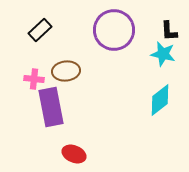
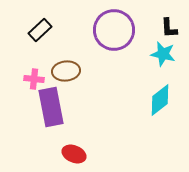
black L-shape: moved 3 px up
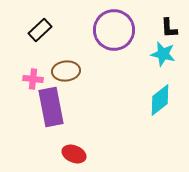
pink cross: moved 1 px left
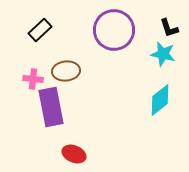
black L-shape: rotated 15 degrees counterclockwise
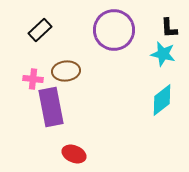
black L-shape: rotated 15 degrees clockwise
cyan diamond: moved 2 px right
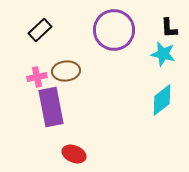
pink cross: moved 4 px right, 2 px up; rotated 18 degrees counterclockwise
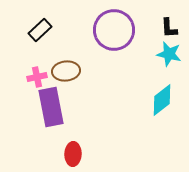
cyan star: moved 6 px right
red ellipse: moved 1 px left; rotated 70 degrees clockwise
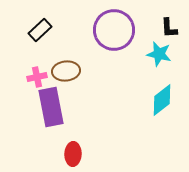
cyan star: moved 10 px left
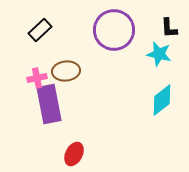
pink cross: moved 1 px down
purple rectangle: moved 2 px left, 3 px up
red ellipse: moved 1 px right; rotated 25 degrees clockwise
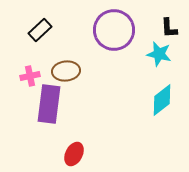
pink cross: moved 7 px left, 2 px up
purple rectangle: rotated 18 degrees clockwise
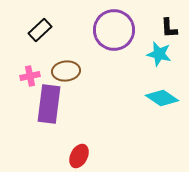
cyan diamond: moved 2 px up; rotated 72 degrees clockwise
red ellipse: moved 5 px right, 2 px down
